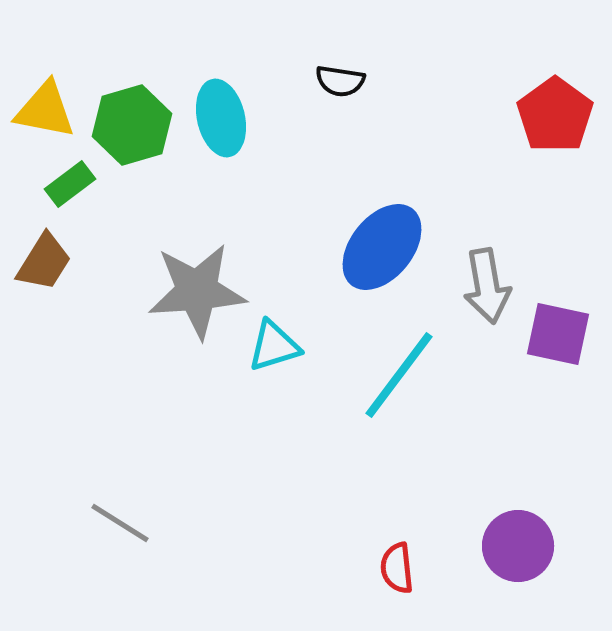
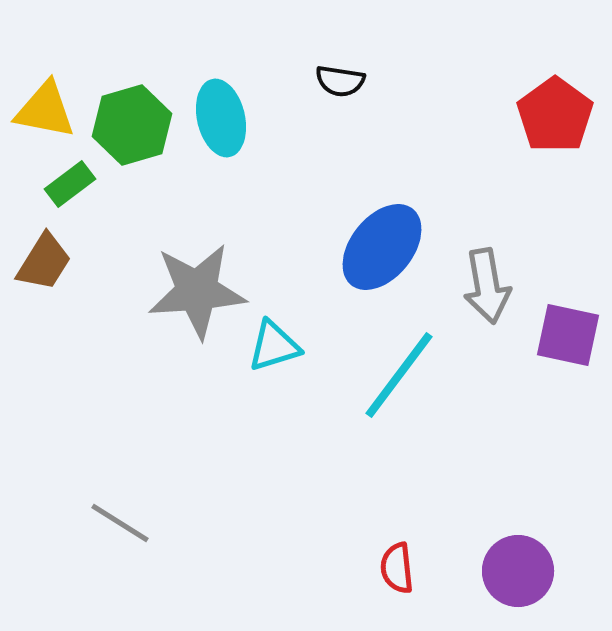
purple square: moved 10 px right, 1 px down
purple circle: moved 25 px down
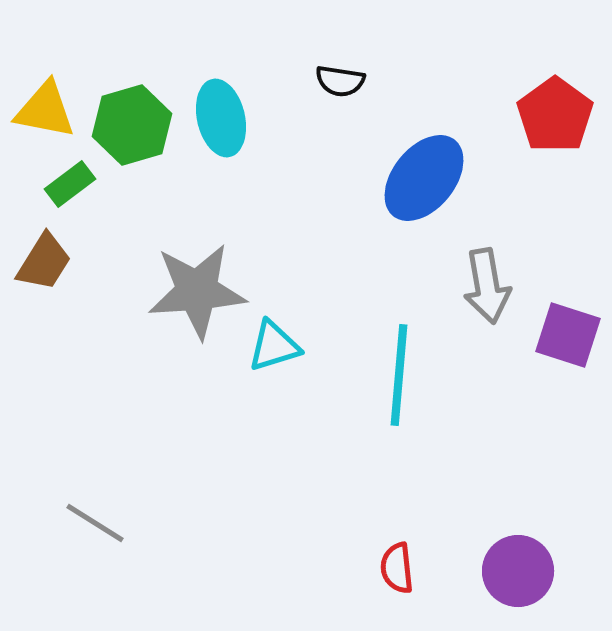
blue ellipse: moved 42 px right, 69 px up
purple square: rotated 6 degrees clockwise
cyan line: rotated 32 degrees counterclockwise
gray line: moved 25 px left
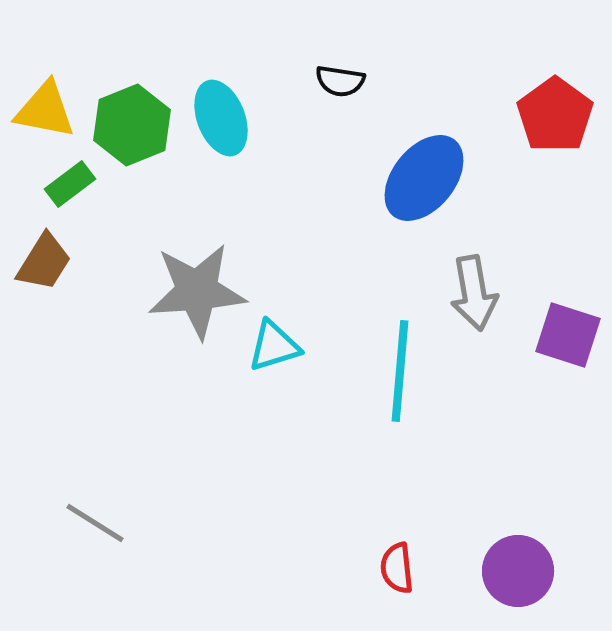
cyan ellipse: rotated 8 degrees counterclockwise
green hexagon: rotated 6 degrees counterclockwise
gray arrow: moved 13 px left, 7 px down
cyan line: moved 1 px right, 4 px up
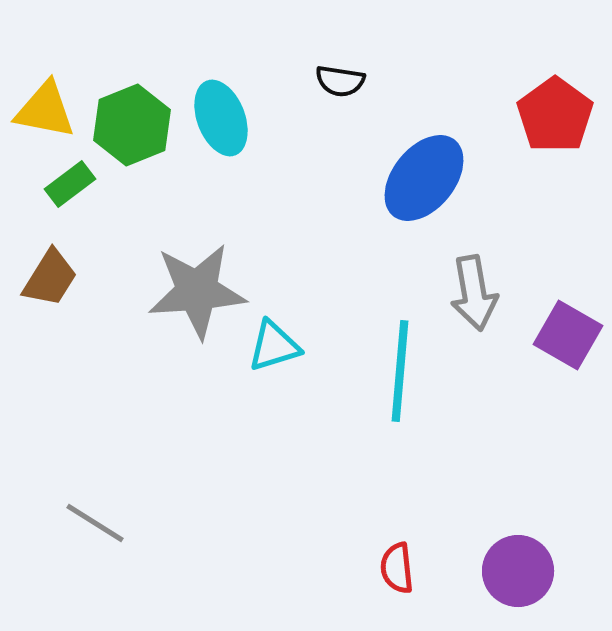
brown trapezoid: moved 6 px right, 16 px down
purple square: rotated 12 degrees clockwise
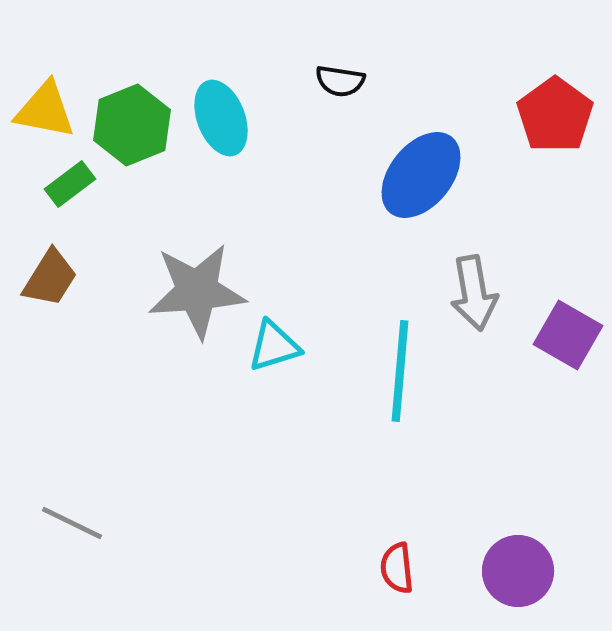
blue ellipse: moved 3 px left, 3 px up
gray line: moved 23 px left; rotated 6 degrees counterclockwise
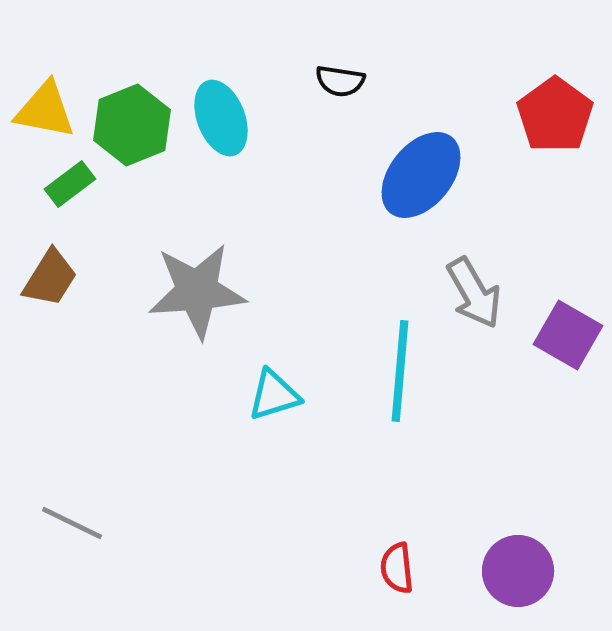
gray arrow: rotated 20 degrees counterclockwise
cyan triangle: moved 49 px down
